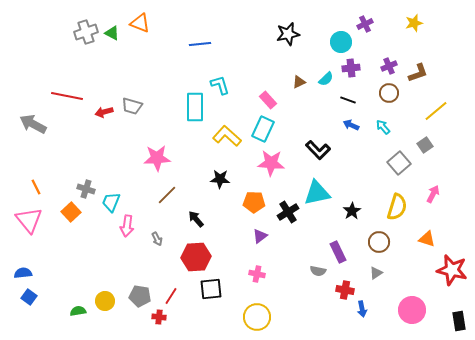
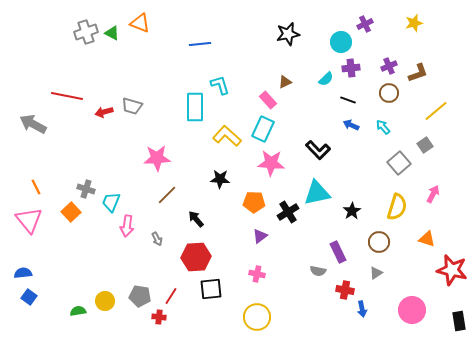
brown triangle at (299, 82): moved 14 px left
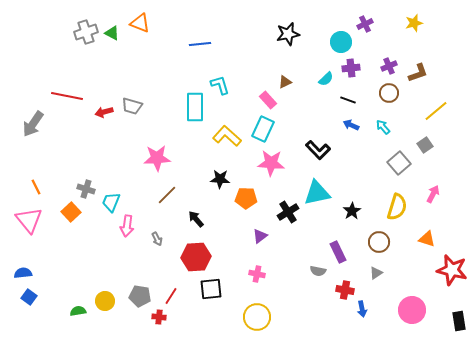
gray arrow at (33, 124): rotated 84 degrees counterclockwise
orange pentagon at (254, 202): moved 8 px left, 4 px up
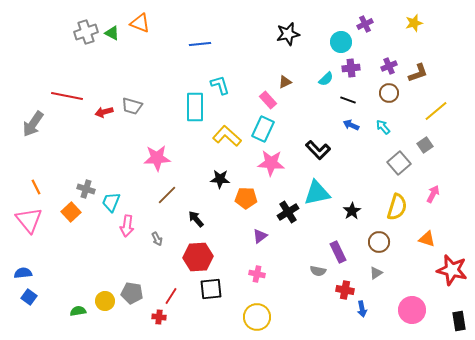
red hexagon at (196, 257): moved 2 px right
gray pentagon at (140, 296): moved 8 px left, 3 px up
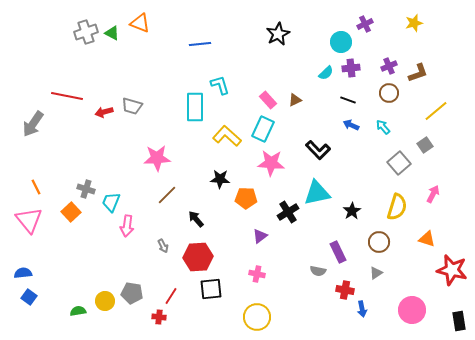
black star at (288, 34): moved 10 px left; rotated 15 degrees counterclockwise
cyan semicircle at (326, 79): moved 6 px up
brown triangle at (285, 82): moved 10 px right, 18 px down
gray arrow at (157, 239): moved 6 px right, 7 px down
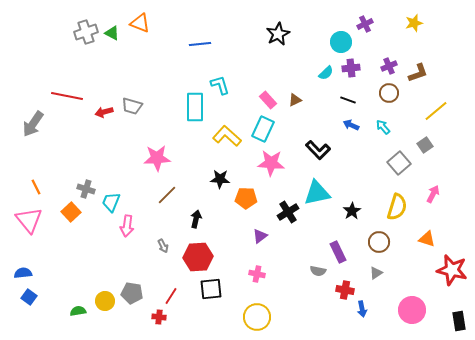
black arrow at (196, 219): rotated 54 degrees clockwise
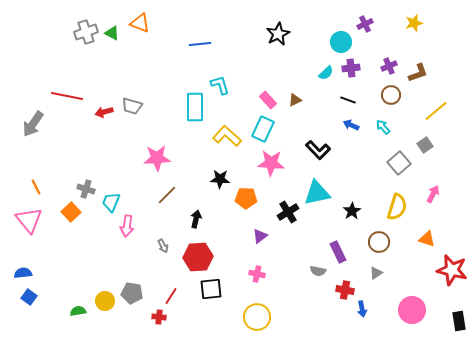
brown circle at (389, 93): moved 2 px right, 2 px down
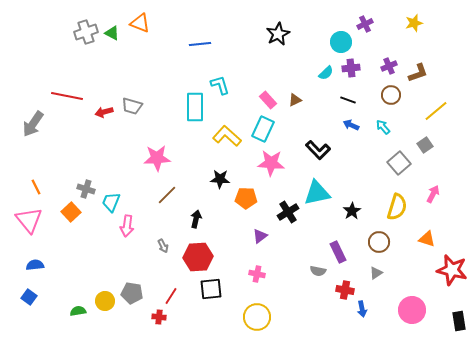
blue semicircle at (23, 273): moved 12 px right, 8 px up
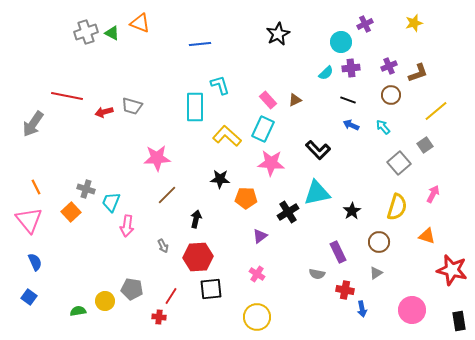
orange triangle at (427, 239): moved 3 px up
blue semicircle at (35, 265): moved 3 px up; rotated 72 degrees clockwise
gray semicircle at (318, 271): moved 1 px left, 3 px down
pink cross at (257, 274): rotated 21 degrees clockwise
gray pentagon at (132, 293): moved 4 px up
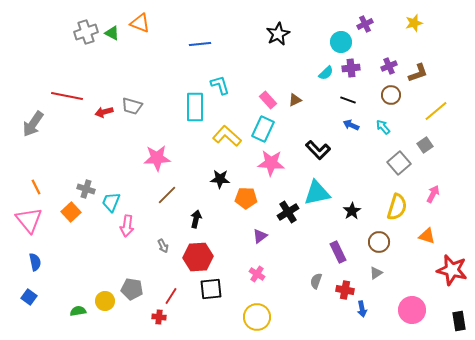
blue semicircle at (35, 262): rotated 12 degrees clockwise
gray semicircle at (317, 274): moved 1 px left, 7 px down; rotated 98 degrees clockwise
